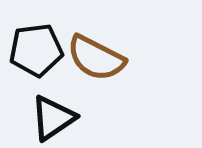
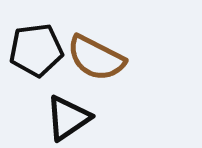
black triangle: moved 15 px right
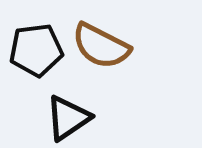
brown semicircle: moved 5 px right, 12 px up
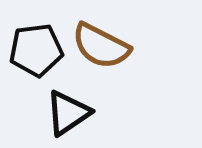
black triangle: moved 5 px up
